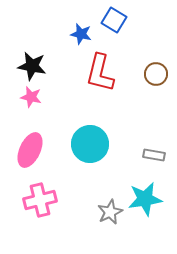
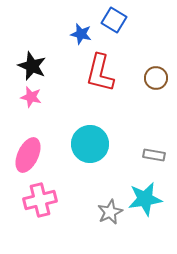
black star: rotated 12 degrees clockwise
brown circle: moved 4 px down
pink ellipse: moved 2 px left, 5 px down
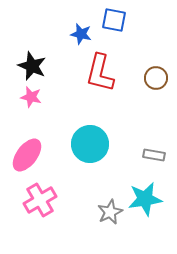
blue square: rotated 20 degrees counterclockwise
pink ellipse: moved 1 px left; rotated 12 degrees clockwise
pink cross: rotated 16 degrees counterclockwise
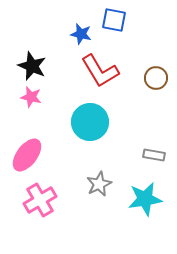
red L-shape: moved 2 px up; rotated 45 degrees counterclockwise
cyan circle: moved 22 px up
gray star: moved 11 px left, 28 px up
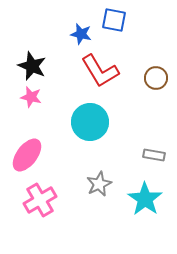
cyan star: rotated 28 degrees counterclockwise
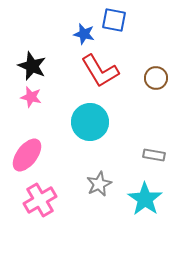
blue star: moved 3 px right
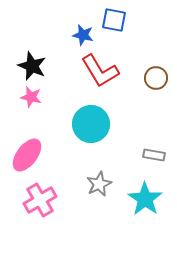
blue star: moved 1 px left, 1 px down
cyan circle: moved 1 px right, 2 px down
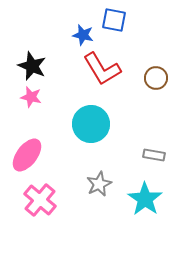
red L-shape: moved 2 px right, 2 px up
pink cross: rotated 20 degrees counterclockwise
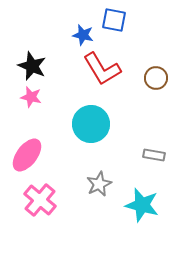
cyan star: moved 3 px left, 6 px down; rotated 20 degrees counterclockwise
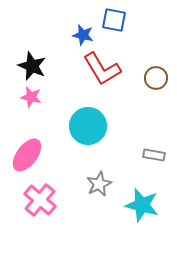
cyan circle: moved 3 px left, 2 px down
